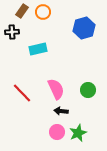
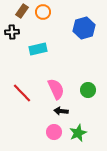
pink circle: moved 3 px left
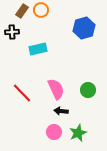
orange circle: moved 2 px left, 2 px up
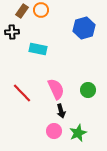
cyan rectangle: rotated 24 degrees clockwise
black arrow: rotated 112 degrees counterclockwise
pink circle: moved 1 px up
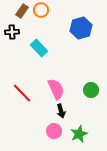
blue hexagon: moved 3 px left
cyan rectangle: moved 1 px right, 1 px up; rotated 36 degrees clockwise
green circle: moved 3 px right
green star: moved 1 px right, 1 px down
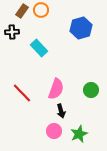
pink semicircle: rotated 45 degrees clockwise
